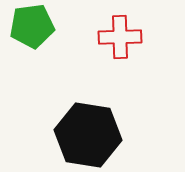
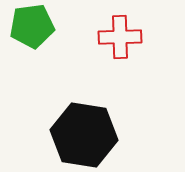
black hexagon: moved 4 px left
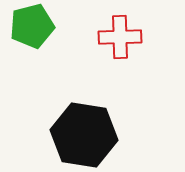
green pentagon: rotated 6 degrees counterclockwise
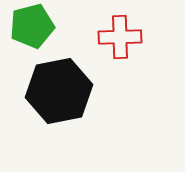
black hexagon: moved 25 px left, 44 px up; rotated 20 degrees counterclockwise
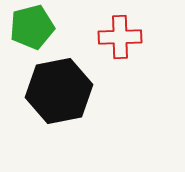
green pentagon: moved 1 px down
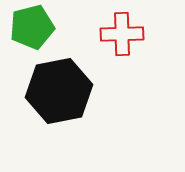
red cross: moved 2 px right, 3 px up
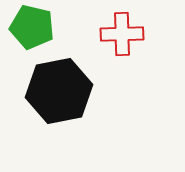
green pentagon: rotated 27 degrees clockwise
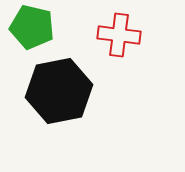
red cross: moved 3 px left, 1 px down; rotated 9 degrees clockwise
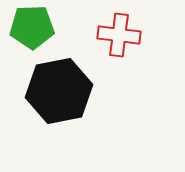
green pentagon: rotated 15 degrees counterclockwise
